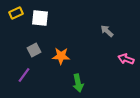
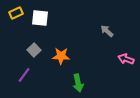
gray square: rotated 16 degrees counterclockwise
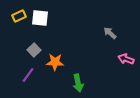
yellow rectangle: moved 3 px right, 3 px down
gray arrow: moved 3 px right, 2 px down
orange star: moved 6 px left, 6 px down
purple line: moved 4 px right
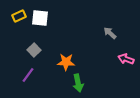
orange star: moved 11 px right
